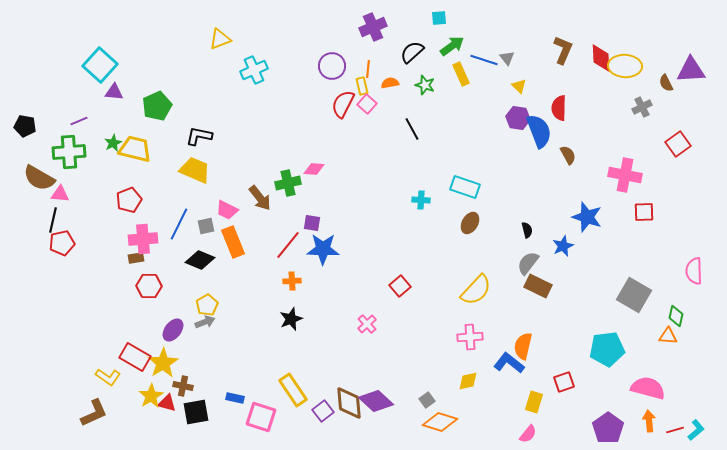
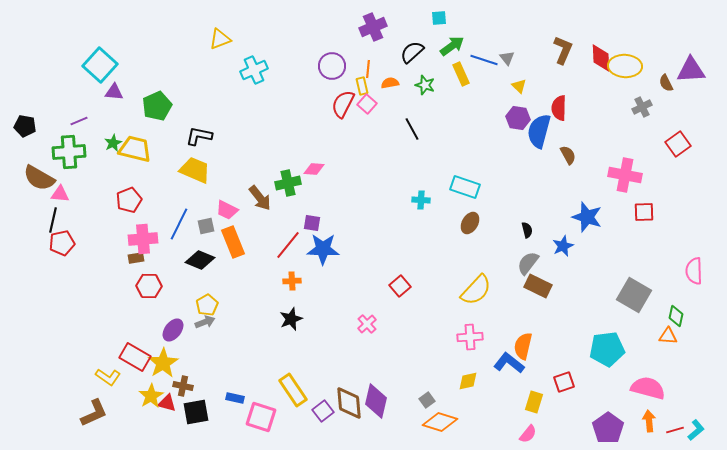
blue semicircle at (539, 131): rotated 144 degrees counterclockwise
purple diamond at (376, 401): rotated 60 degrees clockwise
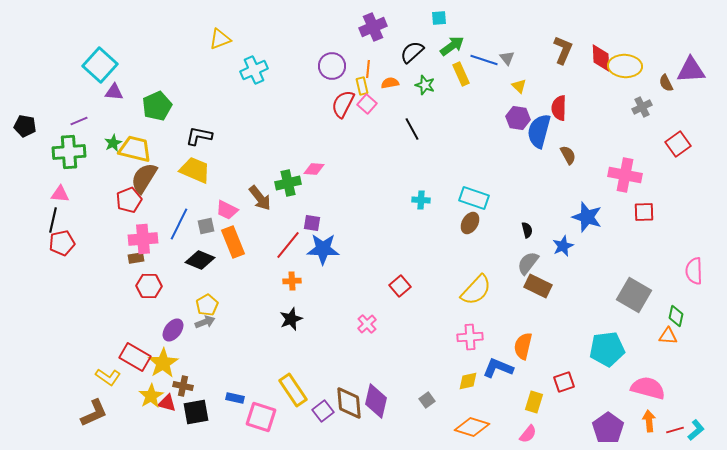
brown semicircle at (39, 178): moved 105 px right; rotated 92 degrees clockwise
cyan rectangle at (465, 187): moved 9 px right, 11 px down
blue L-shape at (509, 363): moved 11 px left, 5 px down; rotated 16 degrees counterclockwise
orange diamond at (440, 422): moved 32 px right, 5 px down
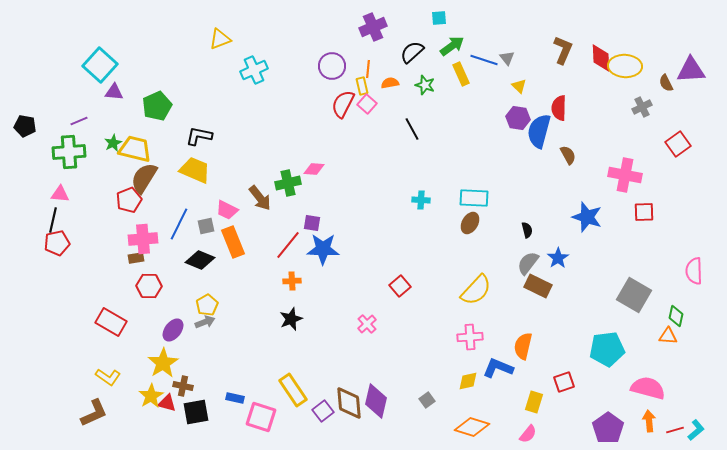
cyan rectangle at (474, 198): rotated 16 degrees counterclockwise
red pentagon at (62, 243): moved 5 px left
blue star at (563, 246): moved 5 px left, 12 px down; rotated 10 degrees counterclockwise
red rectangle at (135, 357): moved 24 px left, 35 px up
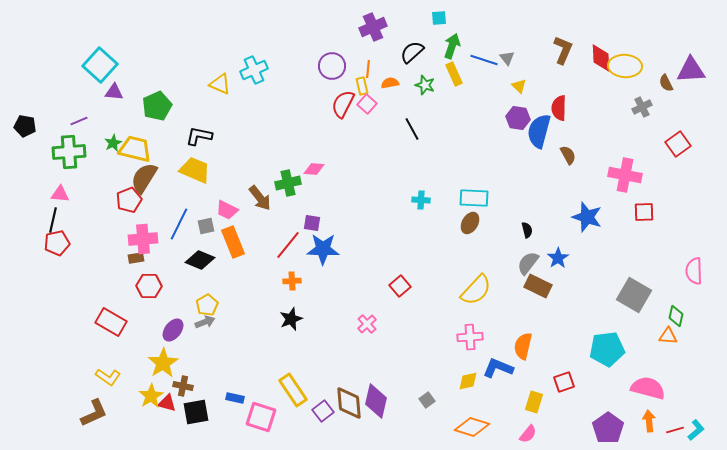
yellow triangle at (220, 39): moved 45 px down; rotated 45 degrees clockwise
green arrow at (452, 46): rotated 35 degrees counterclockwise
yellow rectangle at (461, 74): moved 7 px left
